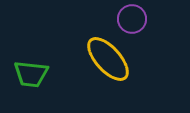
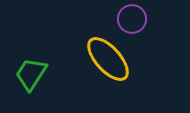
green trapezoid: rotated 117 degrees clockwise
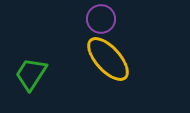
purple circle: moved 31 px left
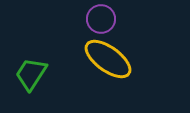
yellow ellipse: rotated 12 degrees counterclockwise
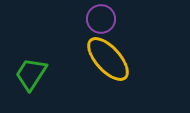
yellow ellipse: rotated 12 degrees clockwise
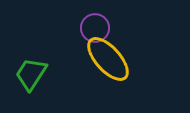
purple circle: moved 6 px left, 9 px down
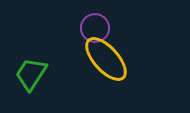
yellow ellipse: moved 2 px left
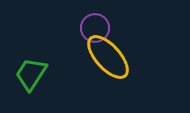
yellow ellipse: moved 2 px right, 2 px up
